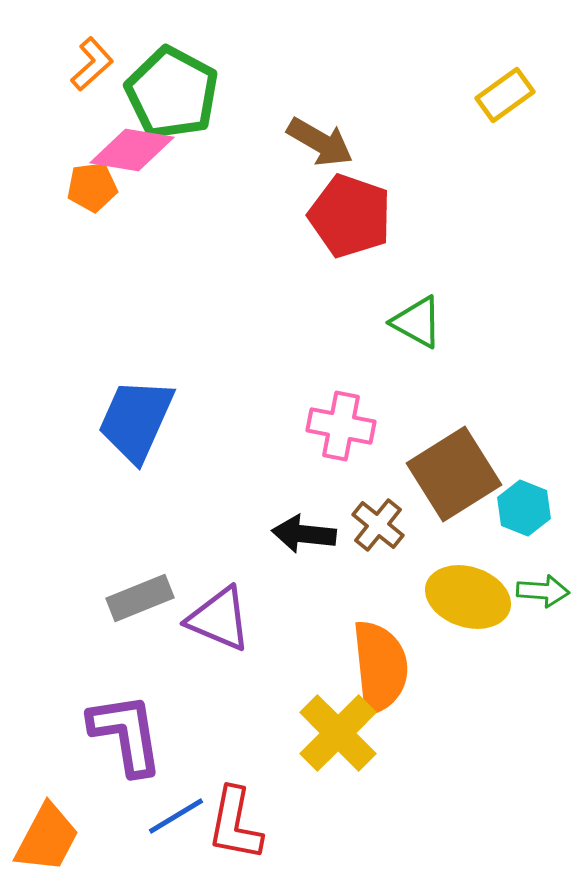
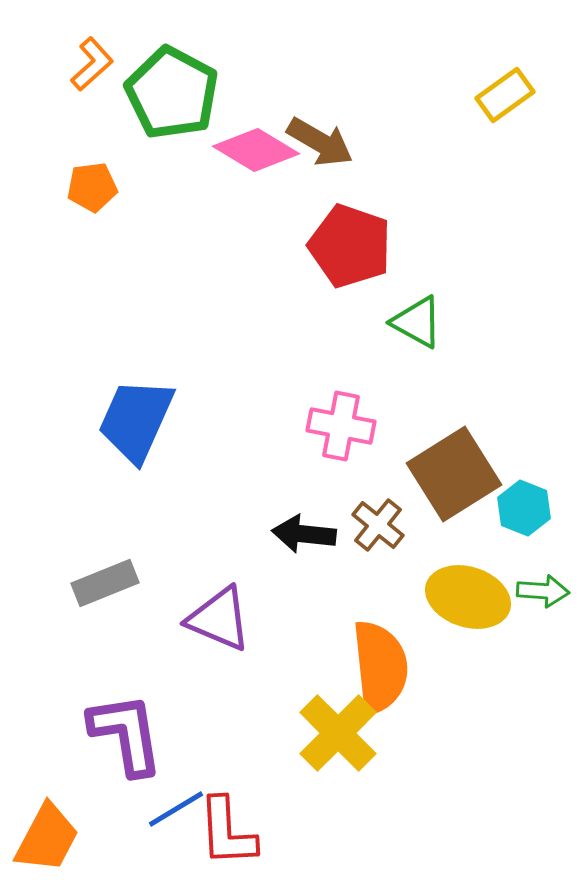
pink diamond: moved 124 px right; rotated 22 degrees clockwise
red pentagon: moved 30 px down
gray rectangle: moved 35 px left, 15 px up
blue line: moved 7 px up
red L-shape: moved 8 px left, 8 px down; rotated 14 degrees counterclockwise
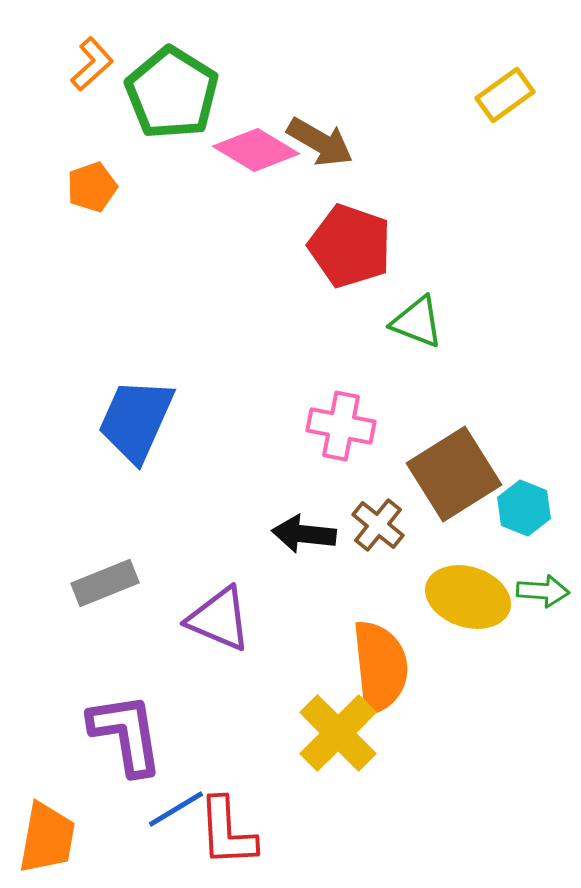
green pentagon: rotated 4 degrees clockwise
orange pentagon: rotated 12 degrees counterclockwise
green triangle: rotated 8 degrees counterclockwise
orange trapezoid: rotated 18 degrees counterclockwise
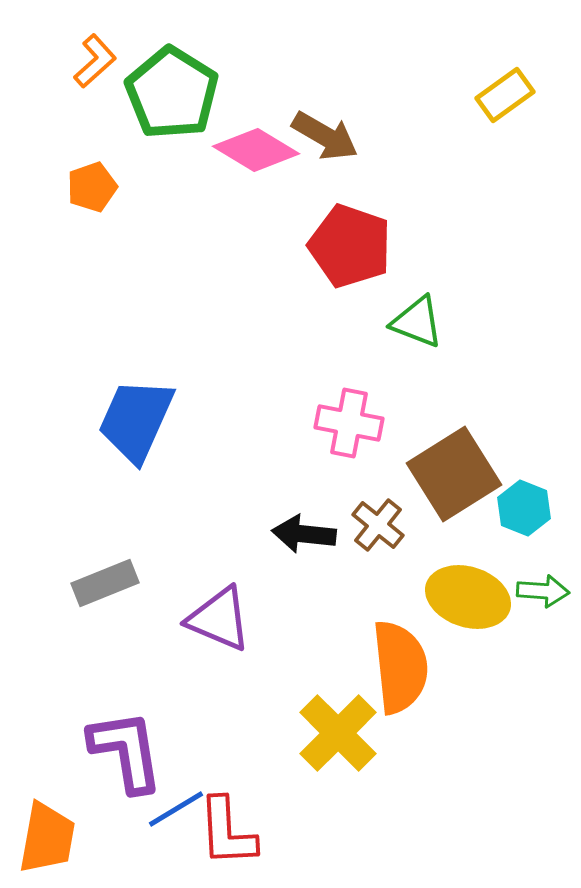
orange L-shape: moved 3 px right, 3 px up
brown arrow: moved 5 px right, 6 px up
pink cross: moved 8 px right, 3 px up
orange semicircle: moved 20 px right
purple L-shape: moved 17 px down
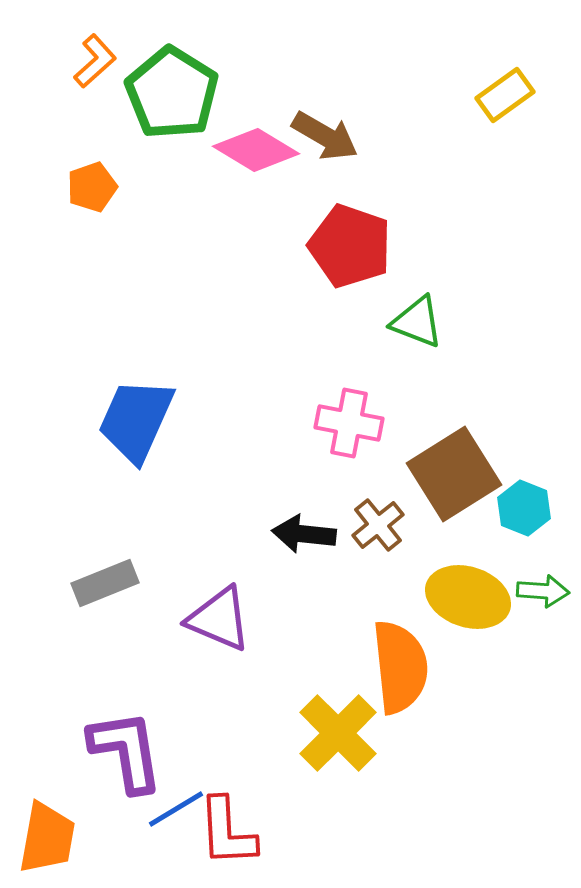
brown cross: rotated 12 degrees clockwise
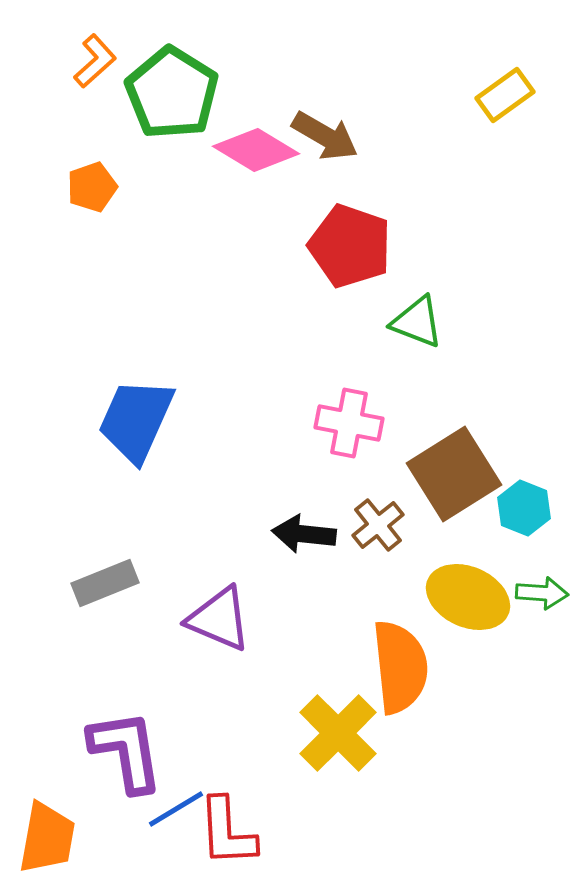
green arrow: moved 1 px left, 2 px down
yellow ellipse: rotated 6 degrees clockwise
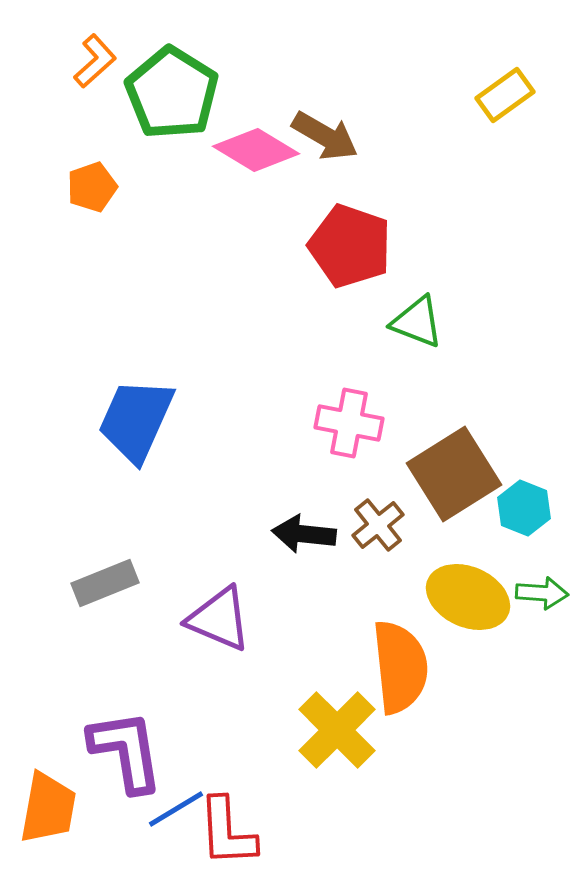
yellow cross: moved 1 px left, 3 px up
orange trapezoid: moved 1 px right, 30 px up
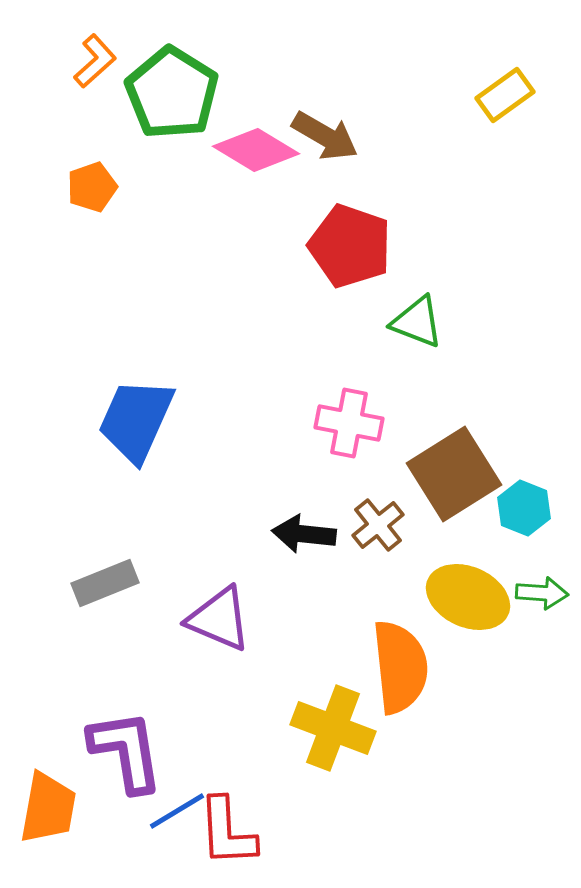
yellow cross: moved 4 px left, 2 px up; rotated 24 degrees counterclockwise
blue line: moved 1 px right, 2 px down
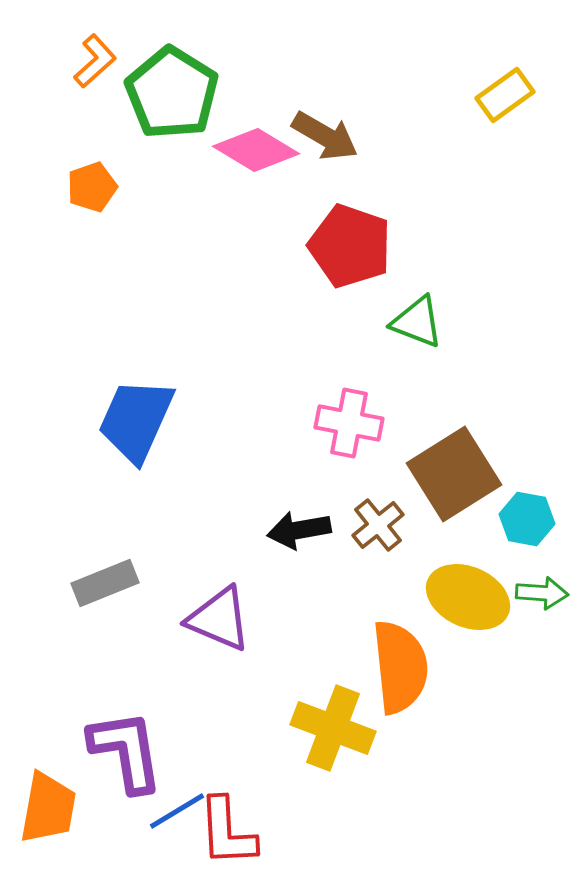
cyan hexagon: moved 3 px right, 11 px down; rotated 12 degrees counterclockwise
black arrow: moved 5 px left, 4 px up; rotated 16 degrees counterclockwise
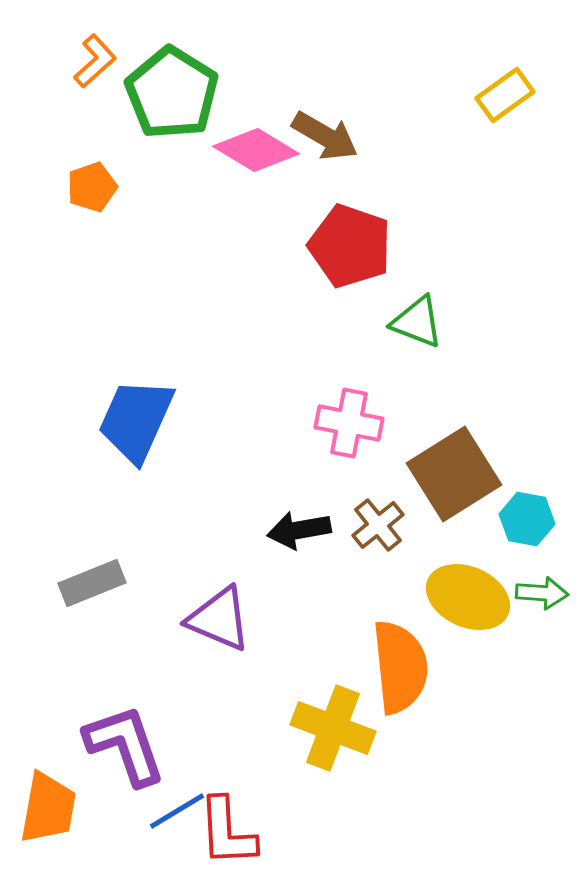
gray rectangle: moved 13 px left
purple L-shape: moved 1 px left, 6 px up; rotated 10 degrees counterclockwise
